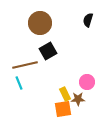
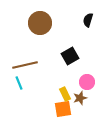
black square: moved 22 px right, 5 px down
brown star: moved 2 px right, 1 px up; rotated 16 degrees counterclockwise
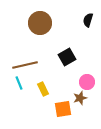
black square: moved 3 px left, 1 px down
yellow rectangle: moved 22 px left, 5 px up
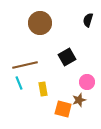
yellow rectangle: rotated 16 degrees clockwise
brown star: moved 1 px left, 2 px down
orange square: rotated 24 degrees clockwise
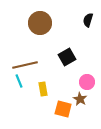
cyan line: moved 2 px up
brown star: moved 1 px right, 1 px up; rotated 24 degrees counterclockwise
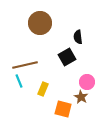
black semicircle: moved 10 px left, 17 px down; rotated 24 degrees counterclockwise
yellow rectangle: rotated 32 degrees clockwise
brown star: moved 1 px right, 2 px up
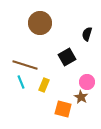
black semicircle: moved 9 px right, 3 px up; rotated 24 degrees clockwise
brown line: rotated 30 degrees clockwise
cyan line: moved 2 px right, 1 px down
yellow rectangle: moved 1 px right, 4 px up
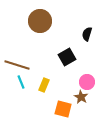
brown circle: moved 2 px up
brown line: moved 8 px left
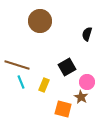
black square: moved 10 px down
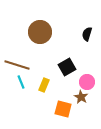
brown circle: moved 11 px down
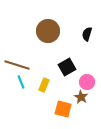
brown circle: moved 8 px right, 1 px up
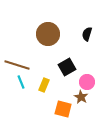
brown circle: moved 3 px down
